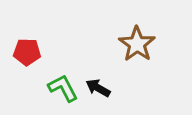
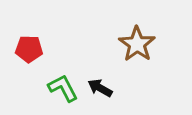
red pentagon: moved 2 px right, 3 px up
black arrow: moved 2 px right
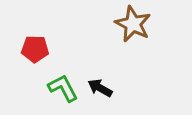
brown star: moved 4 px left, 20 px up; rotated 9 degrees counterclockwise
red pentagon: moved 6 px right
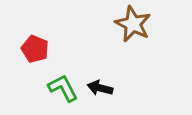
red pentagon: rotated 20 degrees clockwise
black arrow: rotated 15 degrees counterclockwise
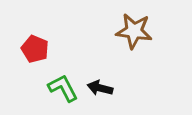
brown star: moved 1 px right, 7 px down; rotated 18 degrees counterclockwise
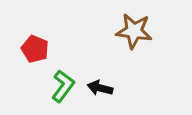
green L-shape: moved 2 px up; rotated 64 degrees clockwise
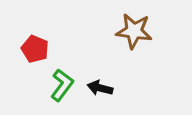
green L-shape: moved 1 px left, 1 px up
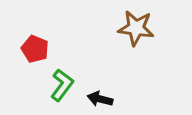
brown star: moved 2 px right, 3 px up
black arrow: moved 11 px down
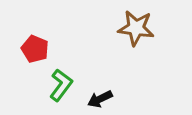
green L-shape: moved 1 px left
black arrow: rotated 40 degrees counterclockwise
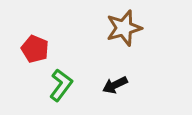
brown star: moved 12 px left; rotated 24 degrees counterclockwise
black arrow: moved 15 px right, 14 px up
